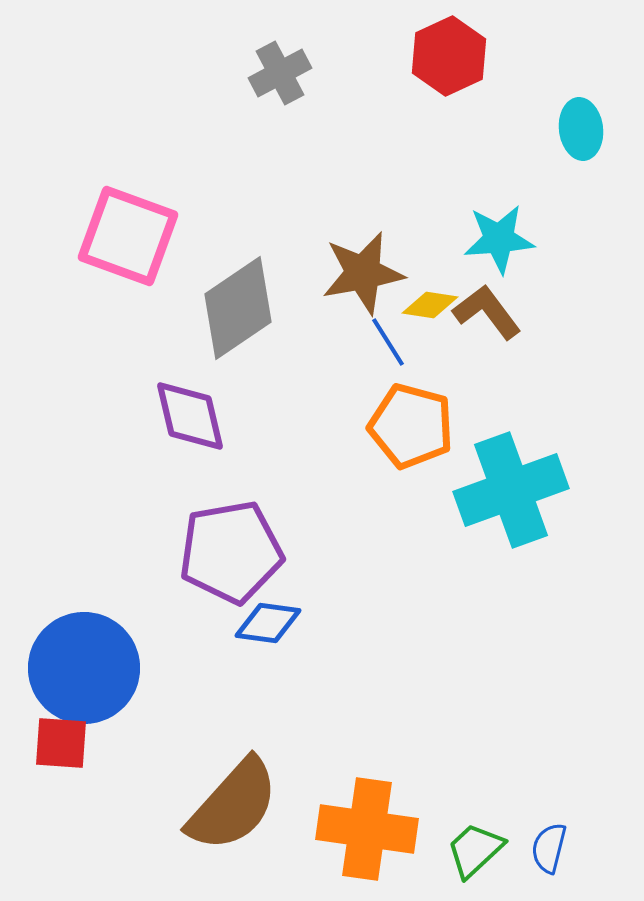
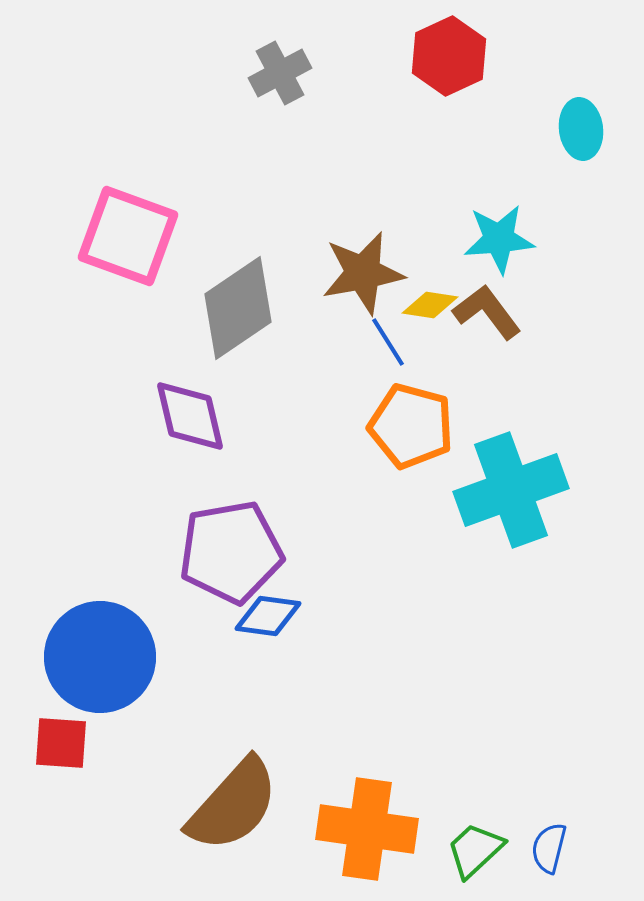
blue diamond: moved 7 px up
blue circle: moved 16 px right, 11 px up
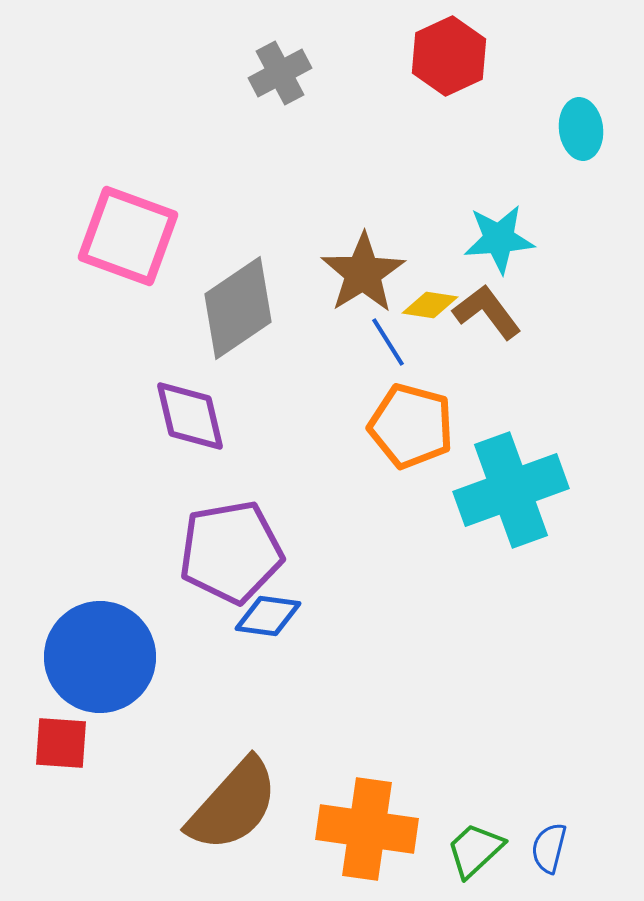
brown star: rotated 22 degrees counterclockwise
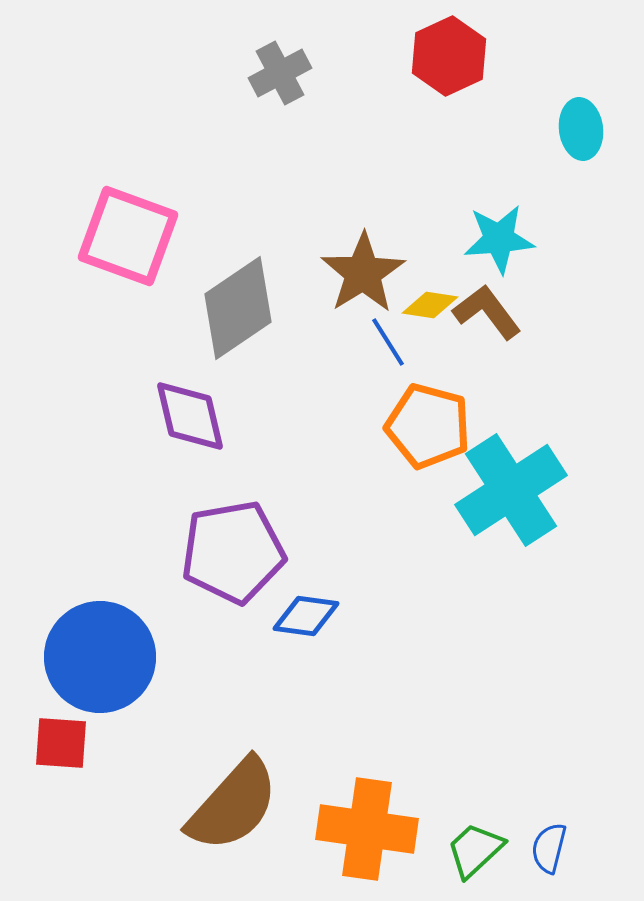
orange pentagon: moved 17 px right
cyan cross: rotated 13 degrees counterclockwise
purple pentagon: moved 2 px right
blue diamond: moved 38 px right
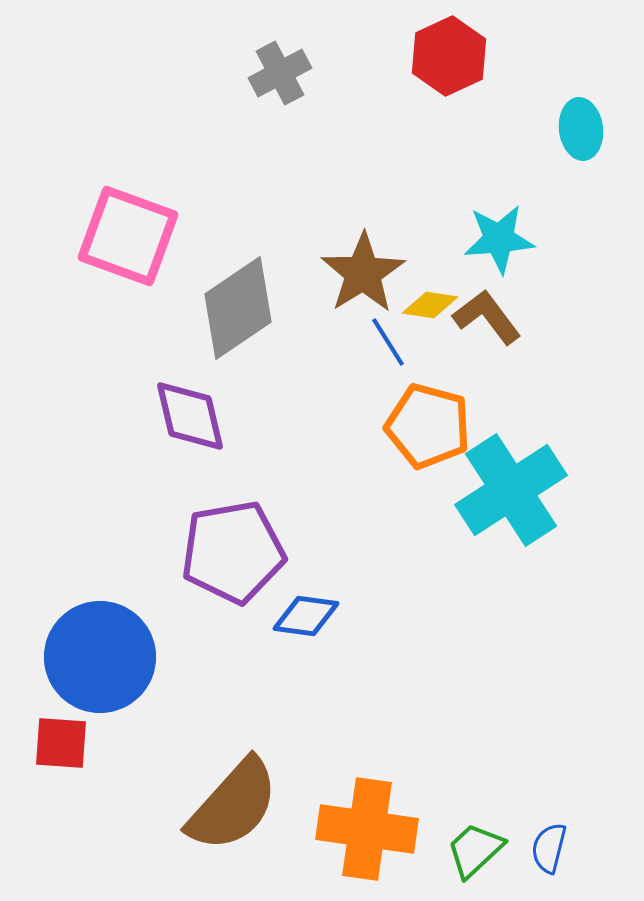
brown L-shape: moved 5 px down
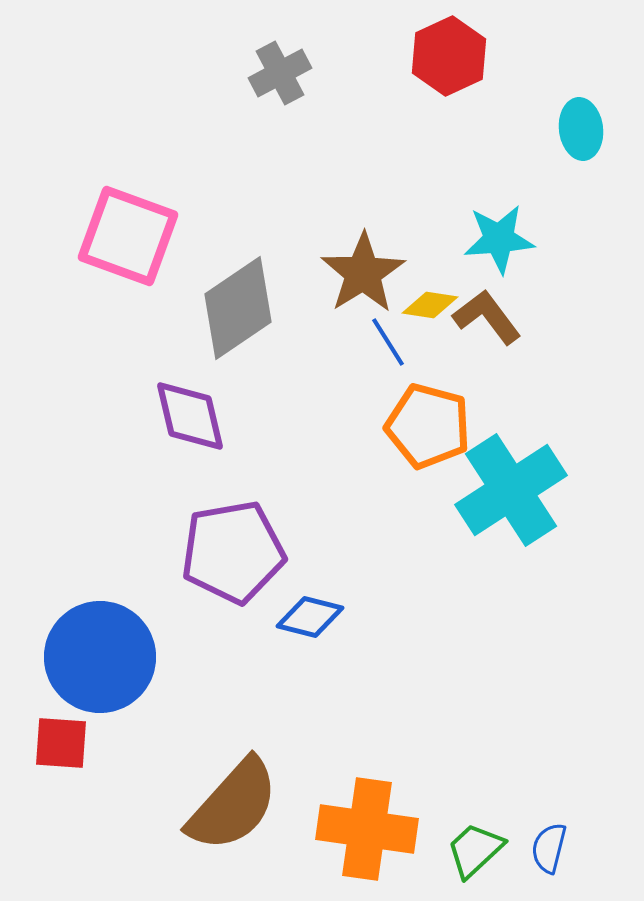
blue diamond: moved 4 px right, 1 px down; rotated 6 degrees clockwise
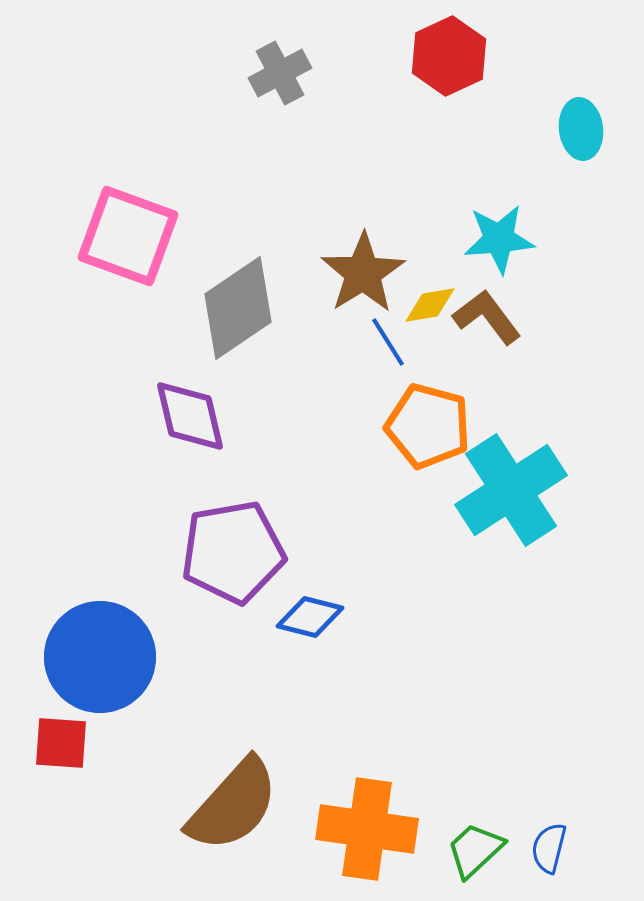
yellow diamond: rotated 18 degrees counterclockwise
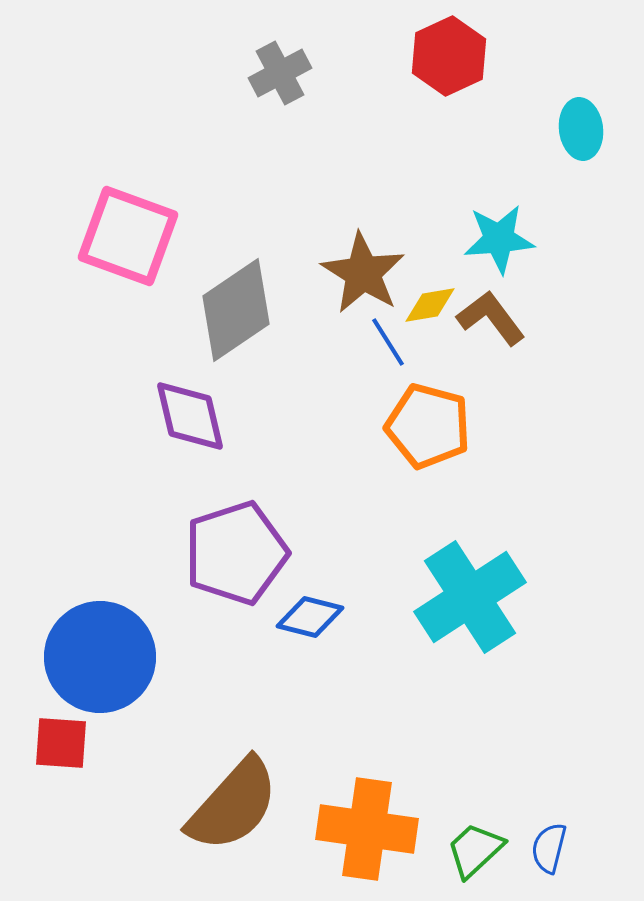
brown star: rotated 8 degrees counterclockwise
gray diamond: moved 2 px left, 2 px down
brown L-shape: moved 4 px right, 1 px down
cyan cross: moved 41 px left, 107 px down
purple pentagon: moved 3 px right, 1 px down; rotated 8 degrees counterclockwise
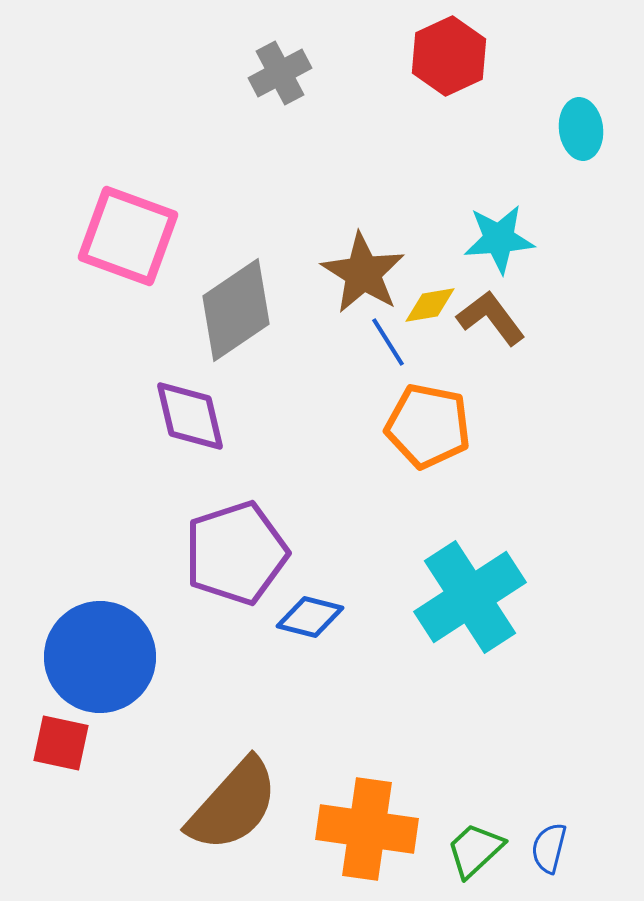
orange pentagon: rotated 4 degrees counterclockwise
red square: rotated 8 degrees clockwise
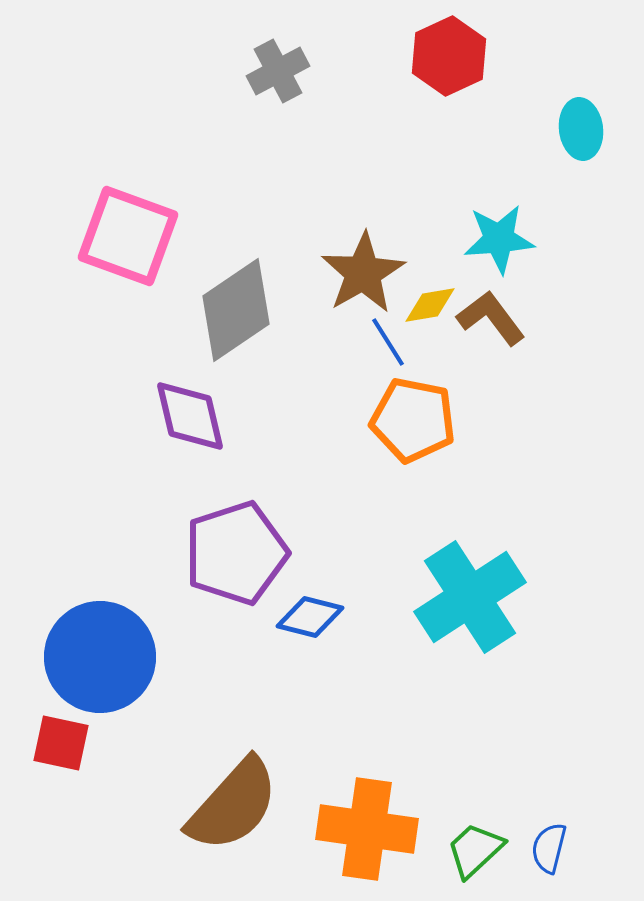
gray cross: moved 2 px left, 2 px up
brown star: rotated 10 degrees clockwise
orange pentagon: moved 15 px left, 6 px up
